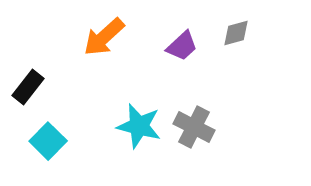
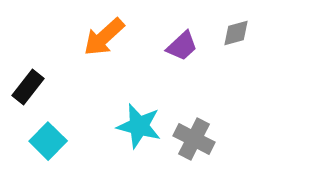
gray cross: moved 12 px down
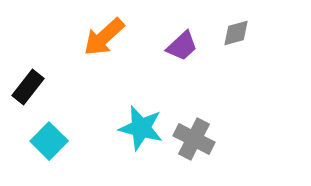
cyan star: moved 2 px right, 2 px down
cyan square: moved 1 px right
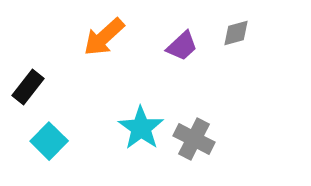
cyan star: rotated 21 degrees clockwise
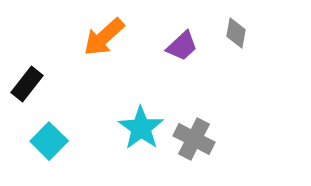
gray diamond: rotated 64 degrees counterclockwise
black rectangle: moved 1 px left, 3 px up
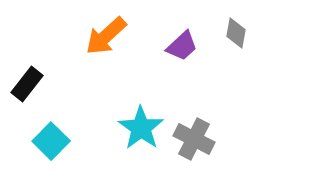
orange arrow: moved 2 px right, 1 px up
cyan square: moved 2 px right
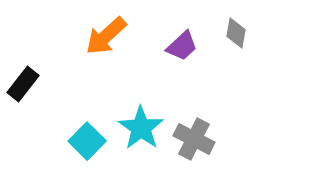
black rectangle: moved 4 px left
cyan square: moved 36 px right
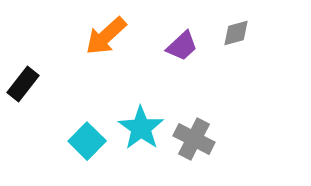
gray diamond: rotated 64 degrees clockwise
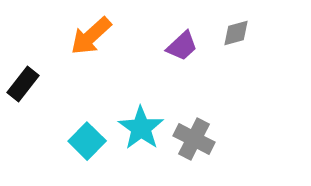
orange arrow: moved 15 px left
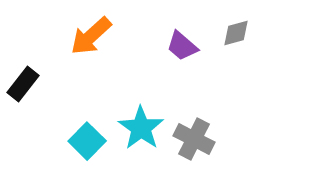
purple trapezoid: rotated 84 degrees clockwise
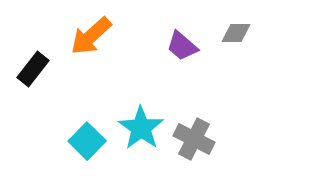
gray diamond: rotated 16 degrees clockwise
black rectangle: moved 10 px right, 15 px up
